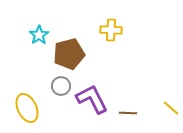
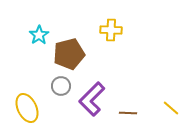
purple L-shape: rotated 108 degrees counterclockwise
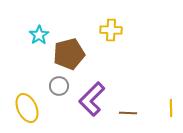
gray circle: moved 2 px left
yellow line: rotated 48 degrees clockwise
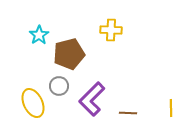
yellow ellipse: moved 6 px right, 5 px up
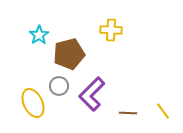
purple L-shape: moved 5 px up
yellow line: moved 8 px left, 3 px down; rotated 36 degrees counterclockwise
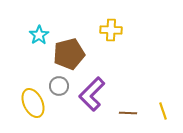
yellow line: rotated 18 degrees clockwise
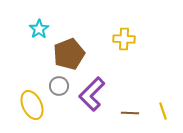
yellow cross: moved 13 px right, 9 px down
cyan star: moved 6 px up
brown pentagon: rotated 8 degrees counterclockwise
yellow ellipse: moved 1 px left, 2 px down
brown line: moved 2 px right
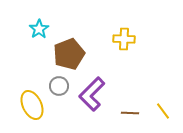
yellow line: rotated 18 degrees counterclockwise
